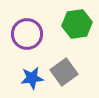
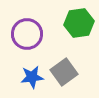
green hexagon: moved 2 px right, 1 px up
blue star: moved 1 px up
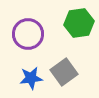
purple circle: moved 1 px right
blue star: moved 1 px left, 1 px down
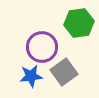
purple circle: moved 14 px right, 13 px down
blue star: moved 2 px up
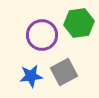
purple circle: moved 12 px up
gray square: rotated 8 degrees clockwise
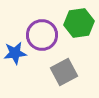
blue star: moved 16 px left, 23 px up
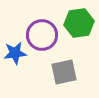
gray square: rotated 16 degrees clockwise
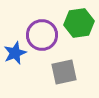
blue star: rotated 15 degrees counterclockwise
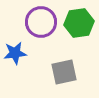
purple circle: moved 1 px left, 13 px up
blue star: rotated 15 degrees clockwise
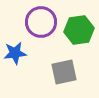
green hexagon: moved 7 px down
